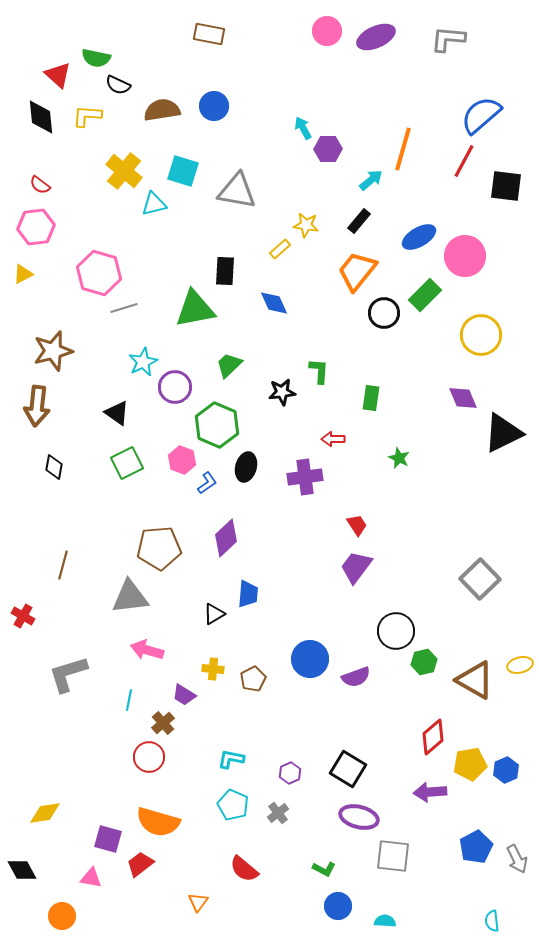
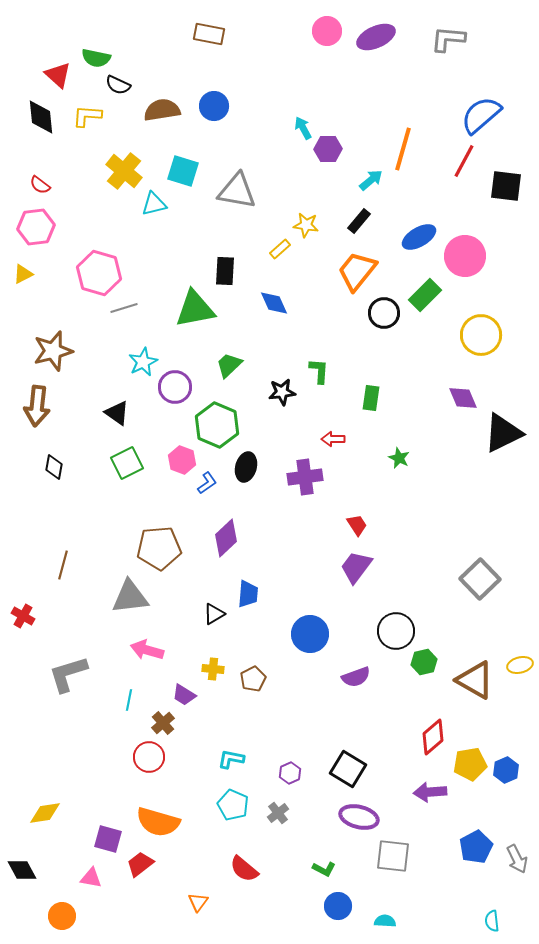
blue circle at (310, 659): moved 25 px up
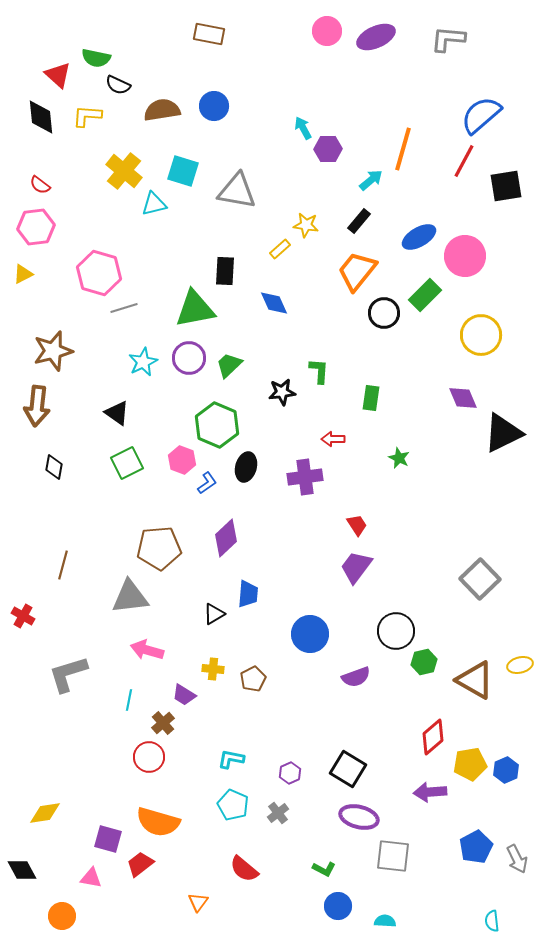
black square at (506, 186): rotated 16 degrees counterclockwise
purple circle at (175, 387): moved 14 px right, 29 px up
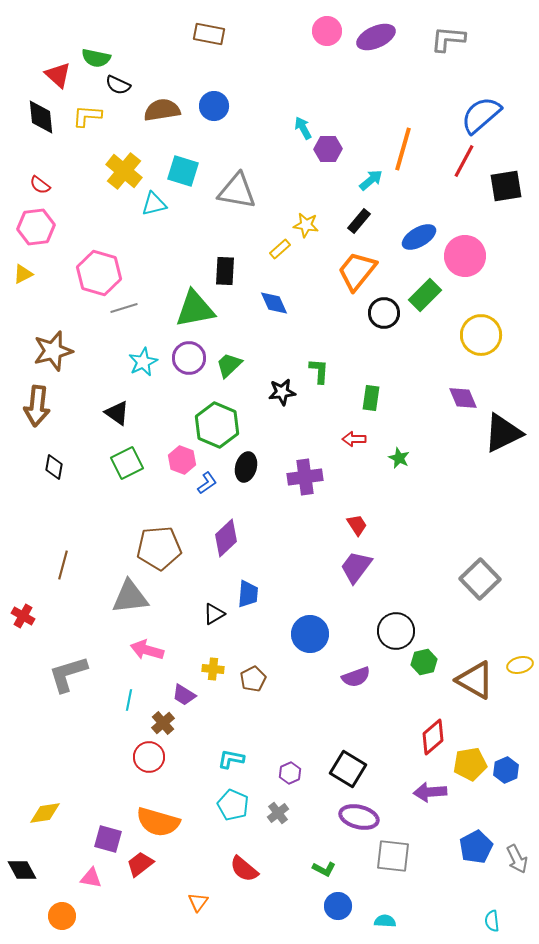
red arrow at (333, 439): moved 21 px right
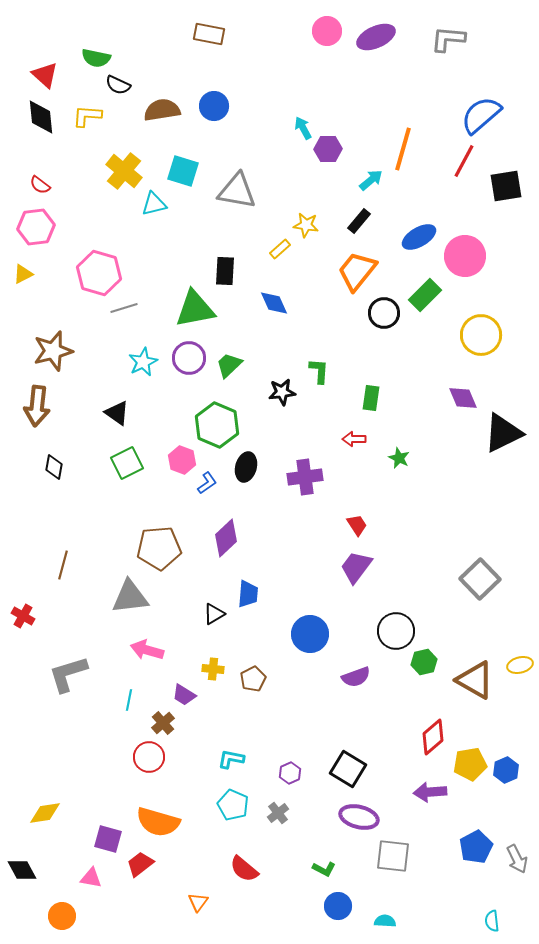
red triangle at (58, 75): moved 13 px left
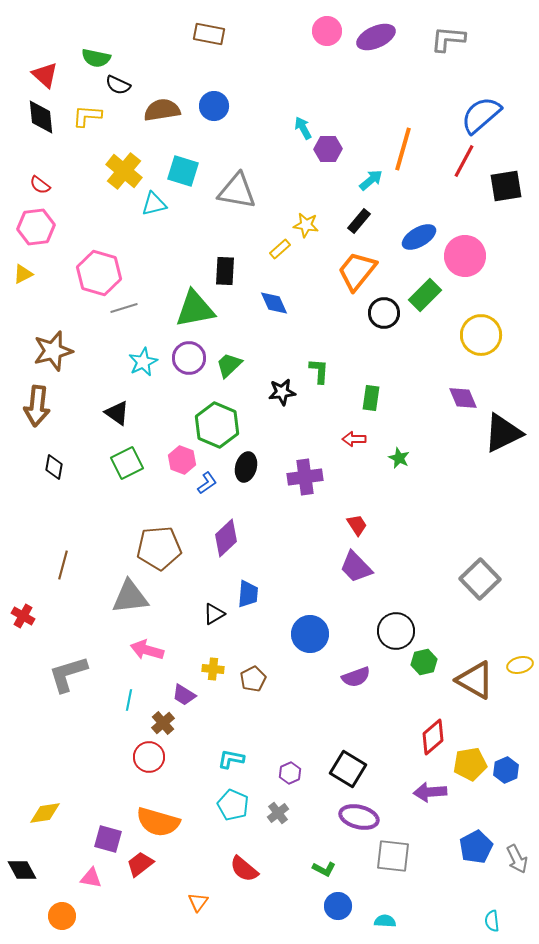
purple trapezoid at (356, 567): rotated 81 degrees counterclockwise
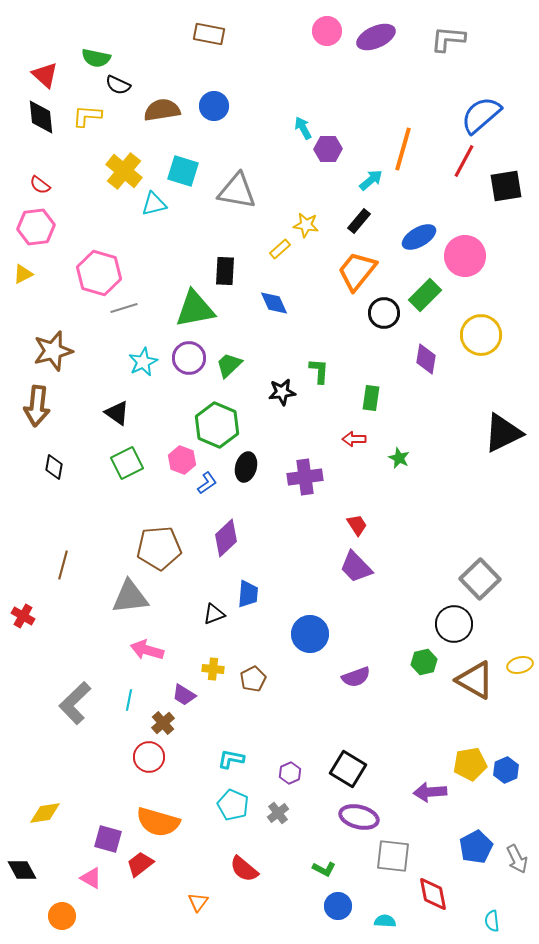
purple diamond at (463, 398): moved 37 px left, 39 px up; rotated 32 degrees clockwise
black triangle at (214, 614): rotated 10 degrees clockwise
black circle at (396, 631): moved 58 px right, 7 px up
gray L-shape at (68, 674): moved 7 px right, 29 px down; rotated 27 degrees counterclockwise
red diamond at (433, 737): moved 157 px down; rotated 60 degrees counterclockwise
pink triangle at (91, 878): rotated 20 degrees clockwise
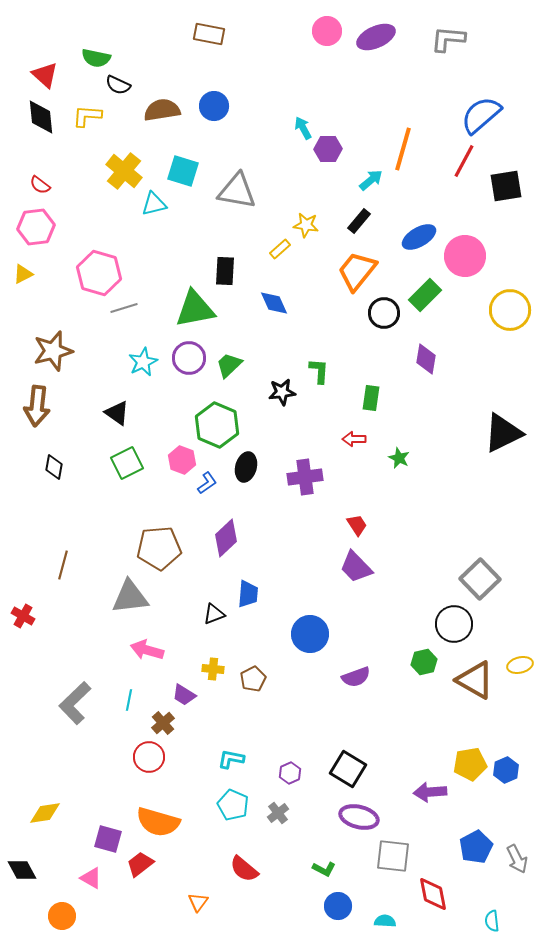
yellow circle at (481, 335): moved 29 px right, 25 px up
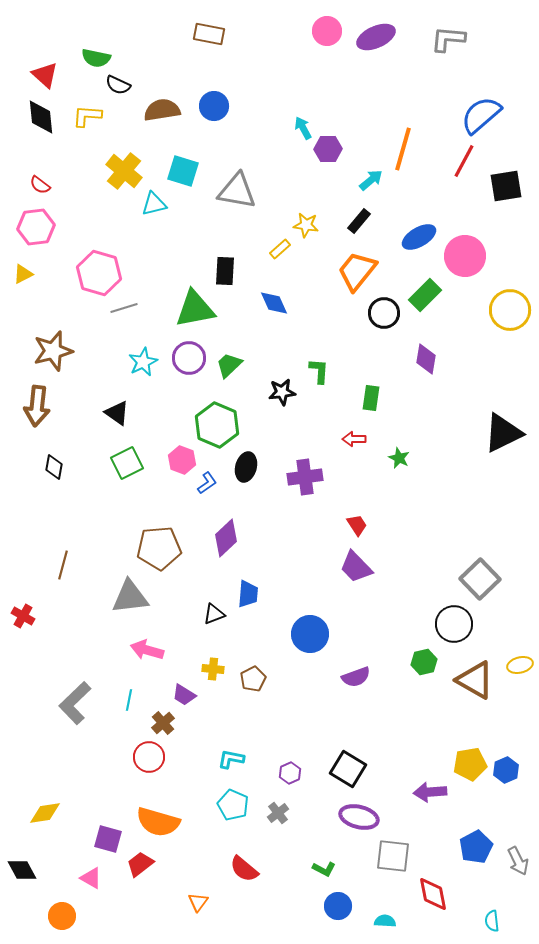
gray arrow at (517, 859): moved 1 px right, 2 px down
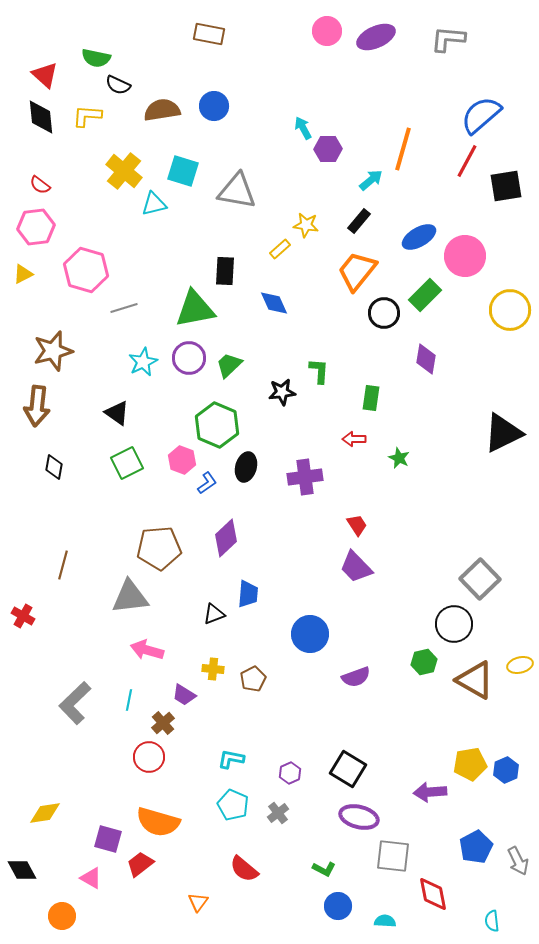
red line at (464, 161): moved 3 px right
pink hexagon at (99, 273): moved 13 px left, 3 px up
